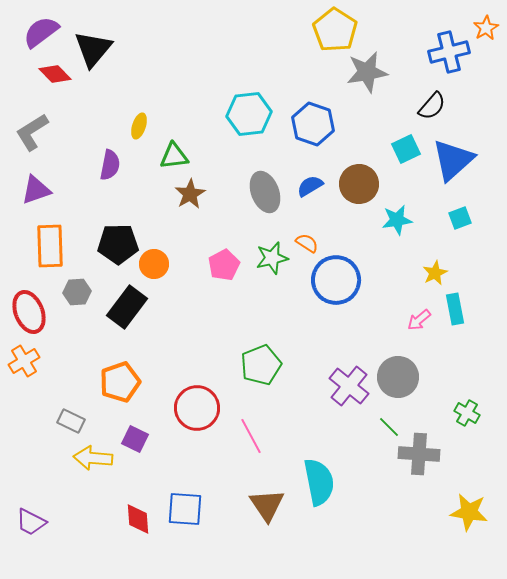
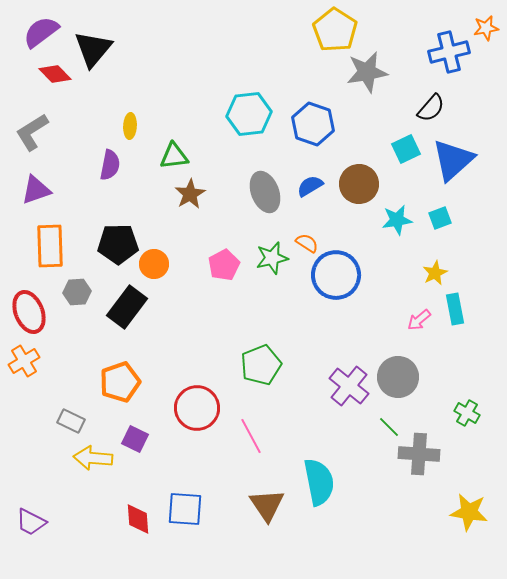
orange star at (486, 28): rotated 20 degrees clockwise
black semicircle at (432, 106): moved 1 px left, 2 px down
yellow ellipse at (139, 126): moved 9 px left; rotated 15 degrees counterclockwise
cyan square at (460, 218): moved 20 px left
blue circle at (336, 280): moved 5 px up
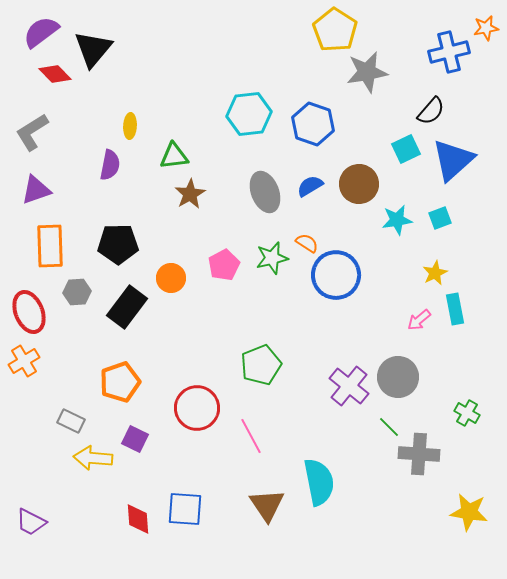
black semicircle at (431, 108): moved 3 px down
orange circle at (154, 264): moved 17 px right, 14 px down
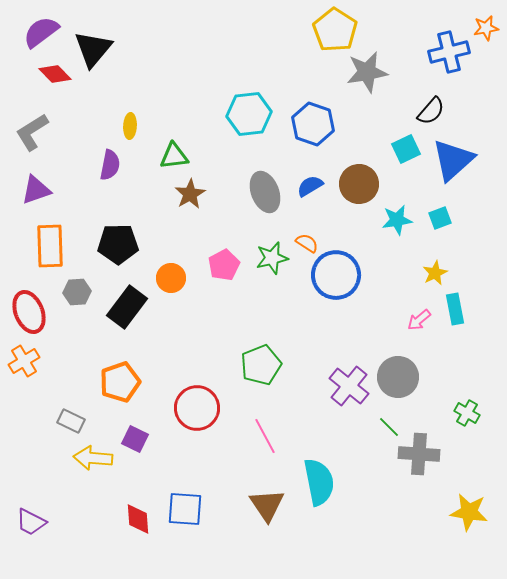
pink line at (251, 436): moved 14 px right
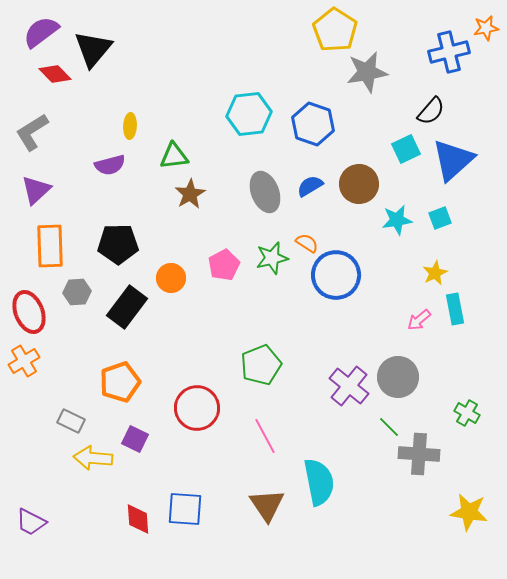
purple semicircle at (110, 165): rotated 64 degrees clockwise
purple triangle at (36, 190): rotated 24 degrees counterclockwise
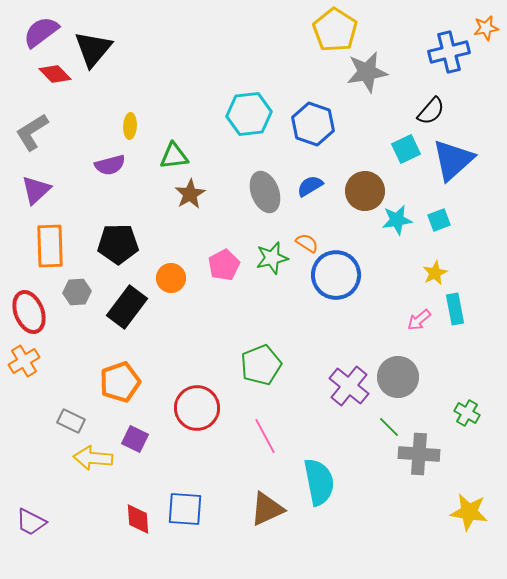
brown circle at (359, 184): moved 6 px right, 7 px down
cyan square at (440, 218): moved 1 px left, 2 px down
brown triangle at (267, 505): moved 4 px down; rotated 39 degrees clockwise
